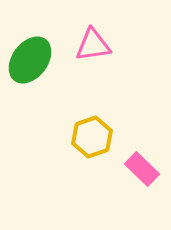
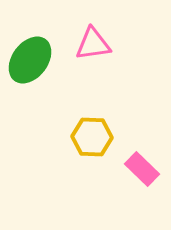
pink triangle: moved 1 px up
yellow hexagon: rotated 21 degrees clockwise
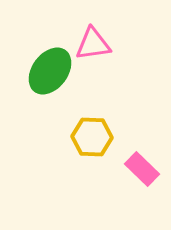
green ellipse: moved 20 px right, 11 px down
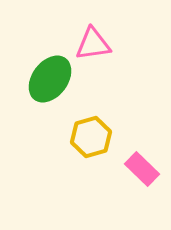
green ellipse: moved 8 px down
yellow hexagon: moved 1 px left; rotated 18 degrees counterclockwise
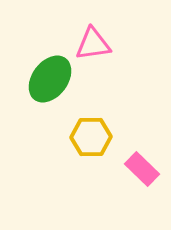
yellow hexagon: rotated 15 degrees clockwise
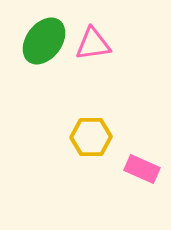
green ellipse: moved 6 px left, 38 px up
pink rectangle: rotated 20 degrees counterclockwise
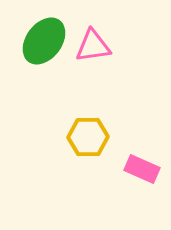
pink triangle: moved 2 px down
yellow hexagon: moved 3 px left
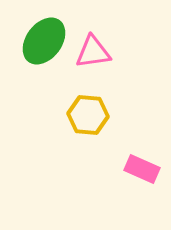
pink triangle: moved 6 px down
yellow hexagon: moved 22 px up; rotated 6 degrees clockwise
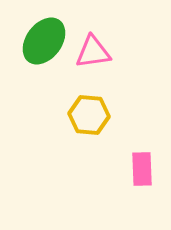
yellow hexagon: moved 1 px right
pink rectangle: rotated 64 degrees clockwise
